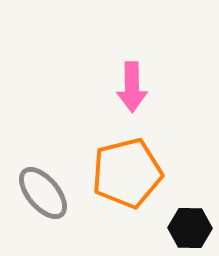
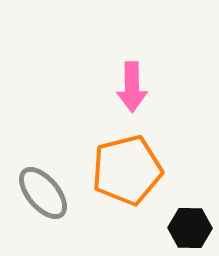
orange pentagon: moved 3 px up
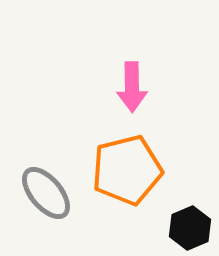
gray ellipse: moved 3 px right
black hexagon: rotated 24 degrees counterclockwise
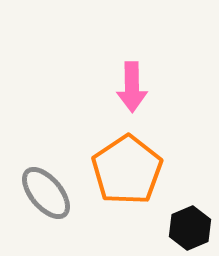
orange pentagon: rotated 20 degrees counterclockwise
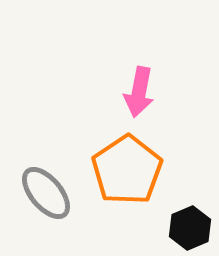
pink arrow: moved 7 px right, 5 px down; rotated 12 degrees clockwise
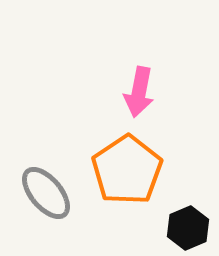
black hexagon: moved 2 px left
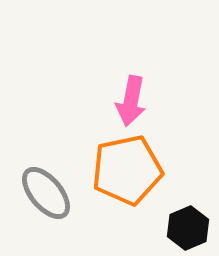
pink arrow: moved 8 px left, 9 px down
orange pentagon: rotated 22 degrees clockwise
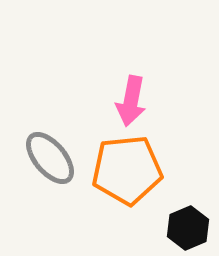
orange pentagon: rotated 6 degrees clockwise
gray ellipse: moved 4 px right, 35 px up
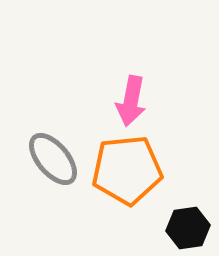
gray ellipse: moved 3 px right, 1 px down
black hexagon: rotated 15 degrees clockwise
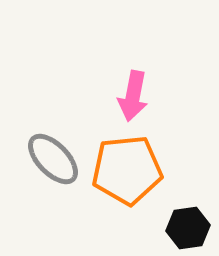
pink arrow: moved 2 px right, 5 px up
gray ellipse: rotated 4 degrees counterclockwise
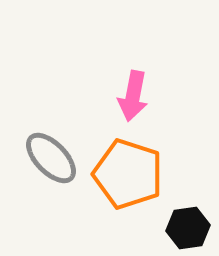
gray ellipse: moved 2 px left, 1 px up
orange pentagon: moved 1 px right, 4 px down; rotated 24 degrees clockwise
